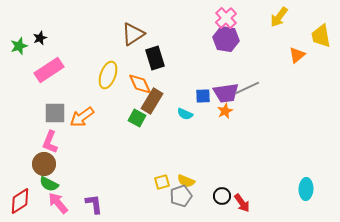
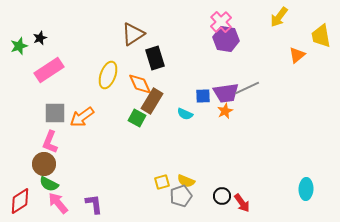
pink cross: moved 5 px left, 4 px down
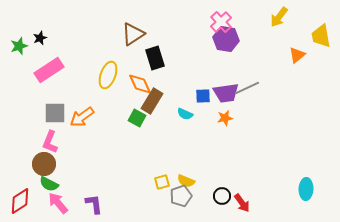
orange star: moved 7 px down; rotated 14 degrees clockwise
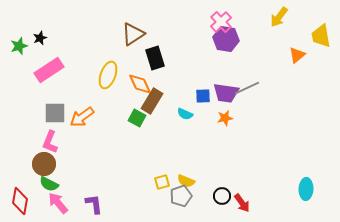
purple trapezoid: rotated 16 degrees clockwise
red diamond: rotated 48 degrees counterclockwise
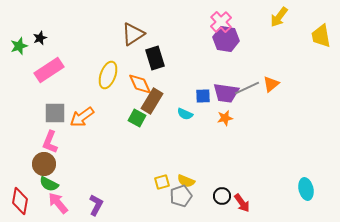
orange triangle: moved 26 px left, 29 px down
cyan ellipse: rotated 15 degrees counterclockwise
purple L-shape: moved 2 px right, 1 px down; rotated 35 degrees clockwise
